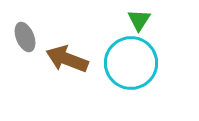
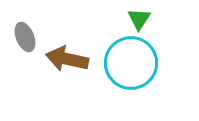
green triangle: moved 1 px up
brown arrow: rotated 9 degrees counterclockwise
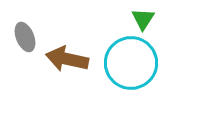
green triangle: moved 4 px right
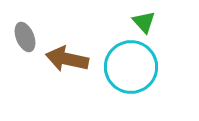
green triangle: moved 1 px right, 3 px down; rotated 15 degrees counterclockwise
cyan circle: moved 4 px down
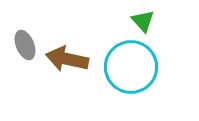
green triangle: moved 1 px left, 1 px up
gray ellipse: moved 8 px down
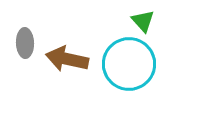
gray ellipse: moved 2 px up; rotated 20 degrees clockwise
cyan circle: moved 2 px left, 3 px up
